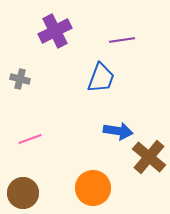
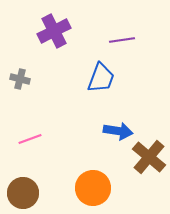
purple cross: moved 1 px left
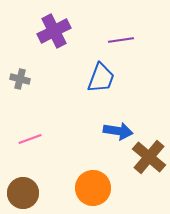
purple line: moved 1 px left
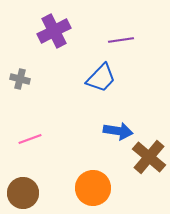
blue trapezoid: rotated 24 degrees clockwise
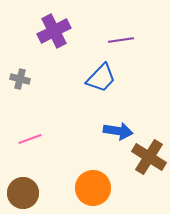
brown cross: rotated 8 degrees counterclockwise
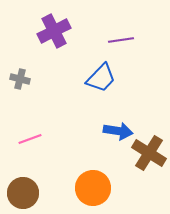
brown cross: moved 4 px up
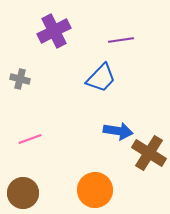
orange circle: moved 2 px right, 2 px down
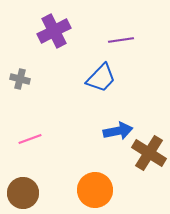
blue arrow: rotated 20 degrees counterclockwise
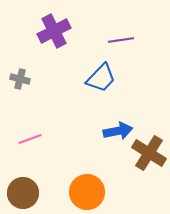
orange circle: moved 8 px left, 2 px down
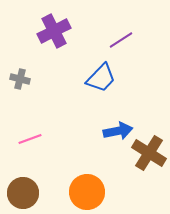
purple line: rotated 25 degrees counterclockwise
